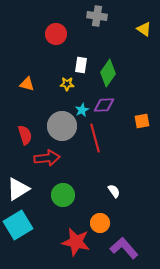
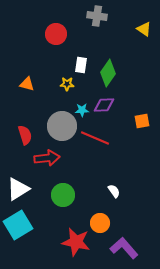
cyan star: rotated 24 degrees clockwise
red line: rotated 52 degrees counterclockwise
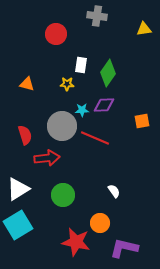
yellow triangle: rotated 42 degrees counterclockwise
purple L-shape: rotated 36 degrees counterclockwise
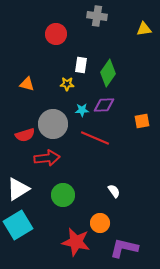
gray circle: moved 9 px left, 2 px up
red semicircle: rotated 90 degrees clockwise
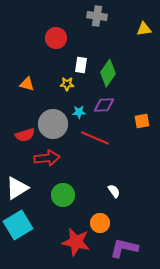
red circle: moved 4 px down
cyan star: moved 3 px left, 2 px down
white triangle: moved 1 px left, 1 px up
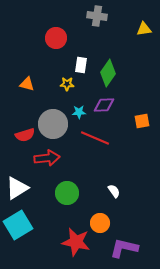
green circle: moved 4 px right, 2 px up
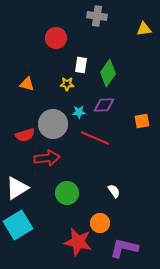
red star: moved 2 px right
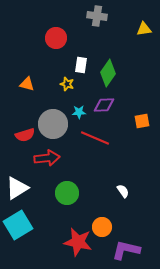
yellow star: rotated 16 degrees clockwise
white semicircle: moved 9 px right
orange circle: moved 2 px right, 4 px down
purple L-shape: moved 2 px right, 2 px down
